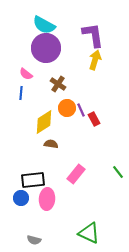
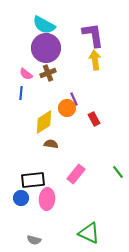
yellow arrow: rotated 24 degrees counterclockwise
brown cross: moved 10 px left, 11 px up; rotated 35 degrees clockwise
purple line: moved 7 px left, 11 px up
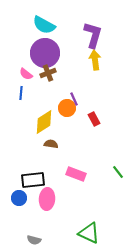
purple L-shape: rotated 24 degrees clockwise
purple circle: moved 1 px left, 5 px down
pink rectangle: rotated 72 degrees clockwise
blue circle: moved 2 px left
